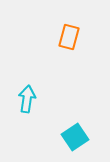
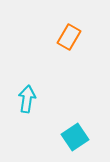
orange rectangle: rotated 15 degrees clockwise
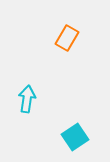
orange rectangle: moved 2 px left, 1 px down
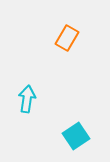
cyan square: moved 1 px right, 1 px up
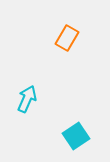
cyan arrow: rotated 16 degrees clockwise
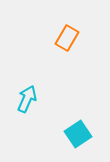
cyan square: moved 2 px right, 2 px up
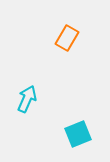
cyan square: rotated 12 degrees clockwise
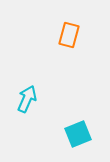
orange rectangle: moved 2 px right, 3 px up; rotated 15 degrees counterclockwise
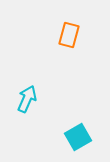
cyan square: moved 3 px down; rotated 8 degrees counterclockwise
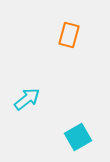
cyan arrow: rotated 28 degrees clockwise
